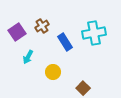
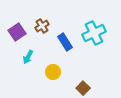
cyan cross: rotated 15 degrees counterclockwise
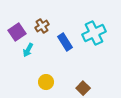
cyan arrow: moved 7 px up
yellow circle: moved 7 px left, 10 px down
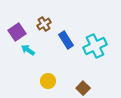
brown cross: moved 2 px right, 2 px up
cyan cross: moved 1 px right, 13 px down
blue rectangle: moved 1 px right, 2 px up
cyan arrow: rotated 96 degrees clockwise
yellow circle: moved 2 px right, 1 px up
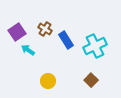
brown cross: moved 1 px right, 5 px down; rotated 24 degrees counterclockwise
brown square: moved 8 px right, 8 px up
